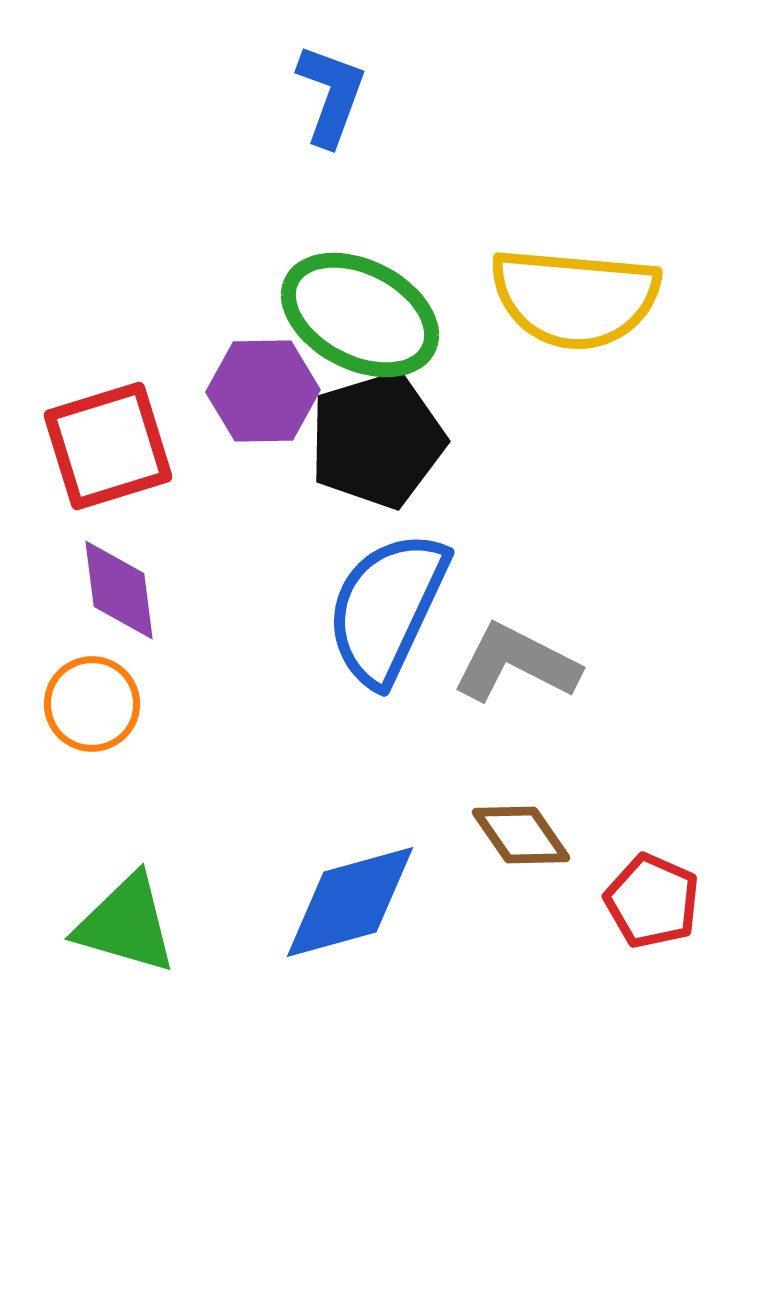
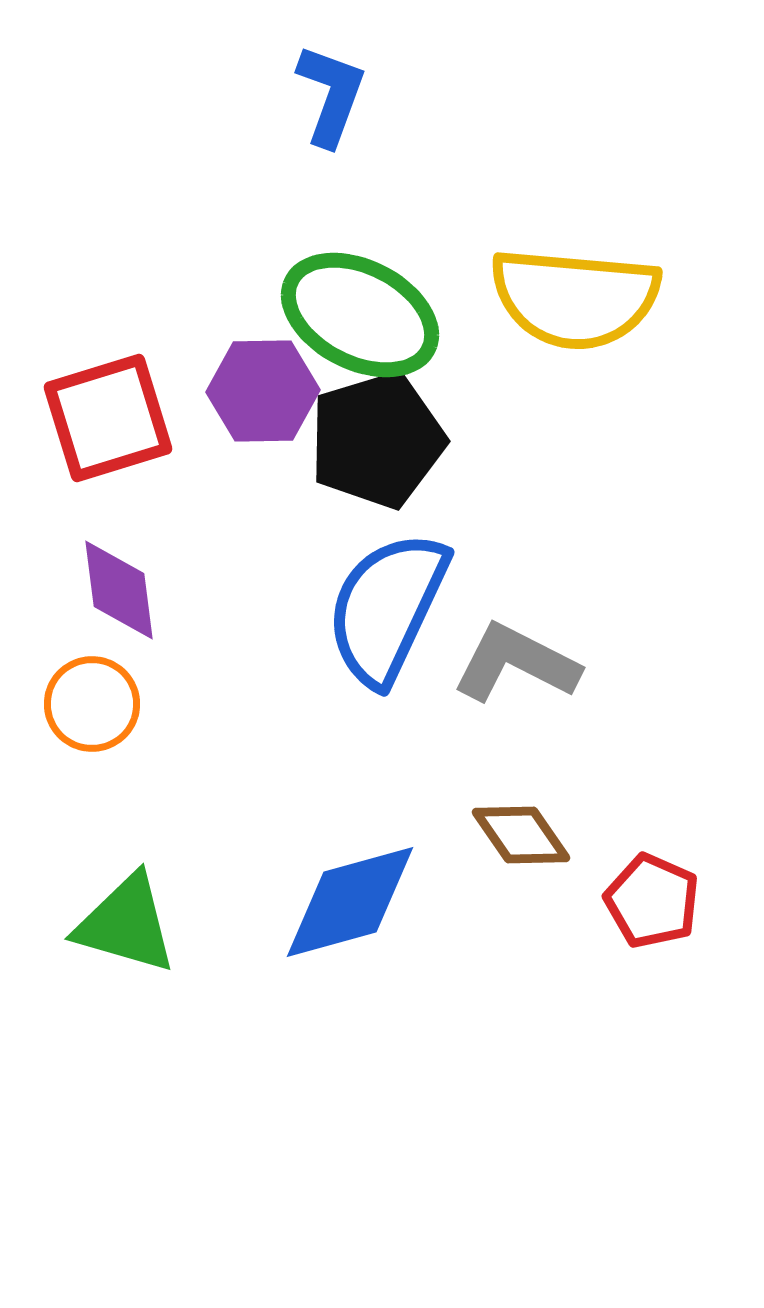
red square: moved 28 px up
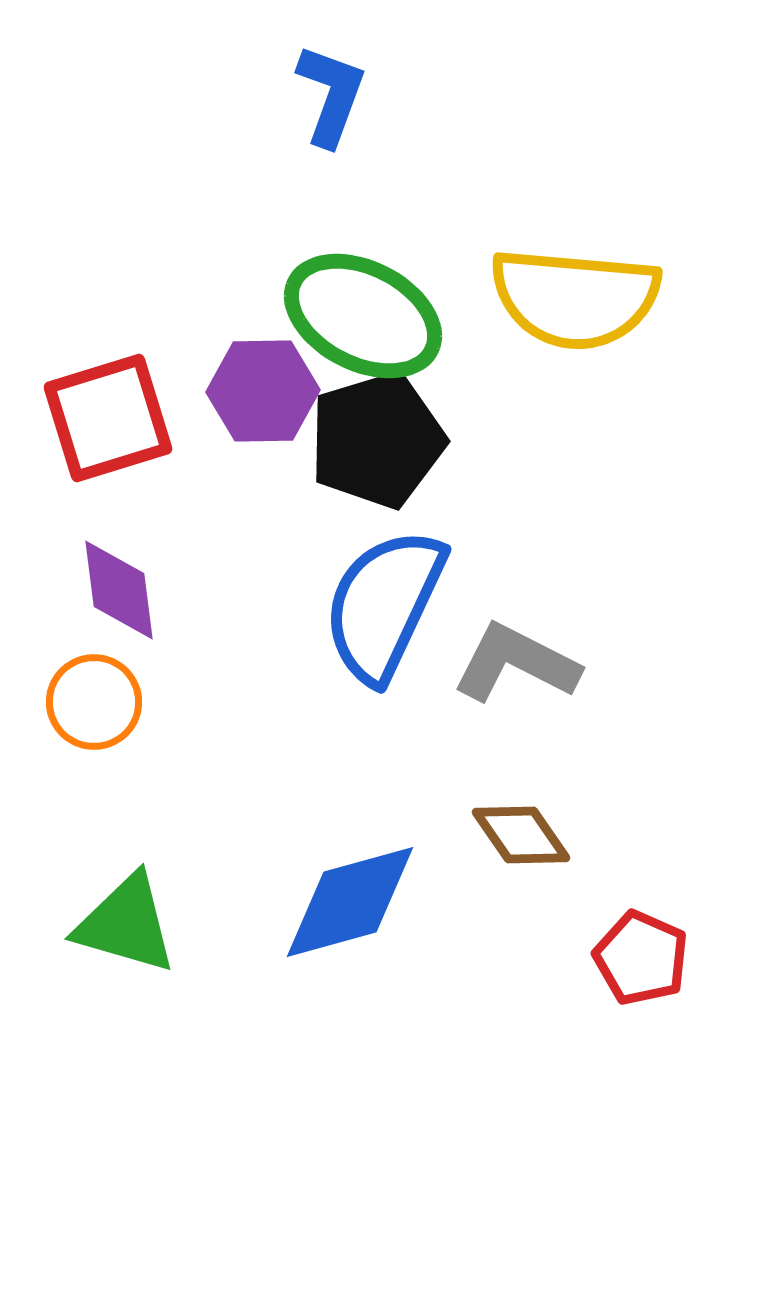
green ellipse: moved 3 px right, 1 px down
blue semicircle: moved 3 px left, 3 px up
orange circle: moved 2 px right, 2 px up
red pentagon: moved 11 px left, 57 px down
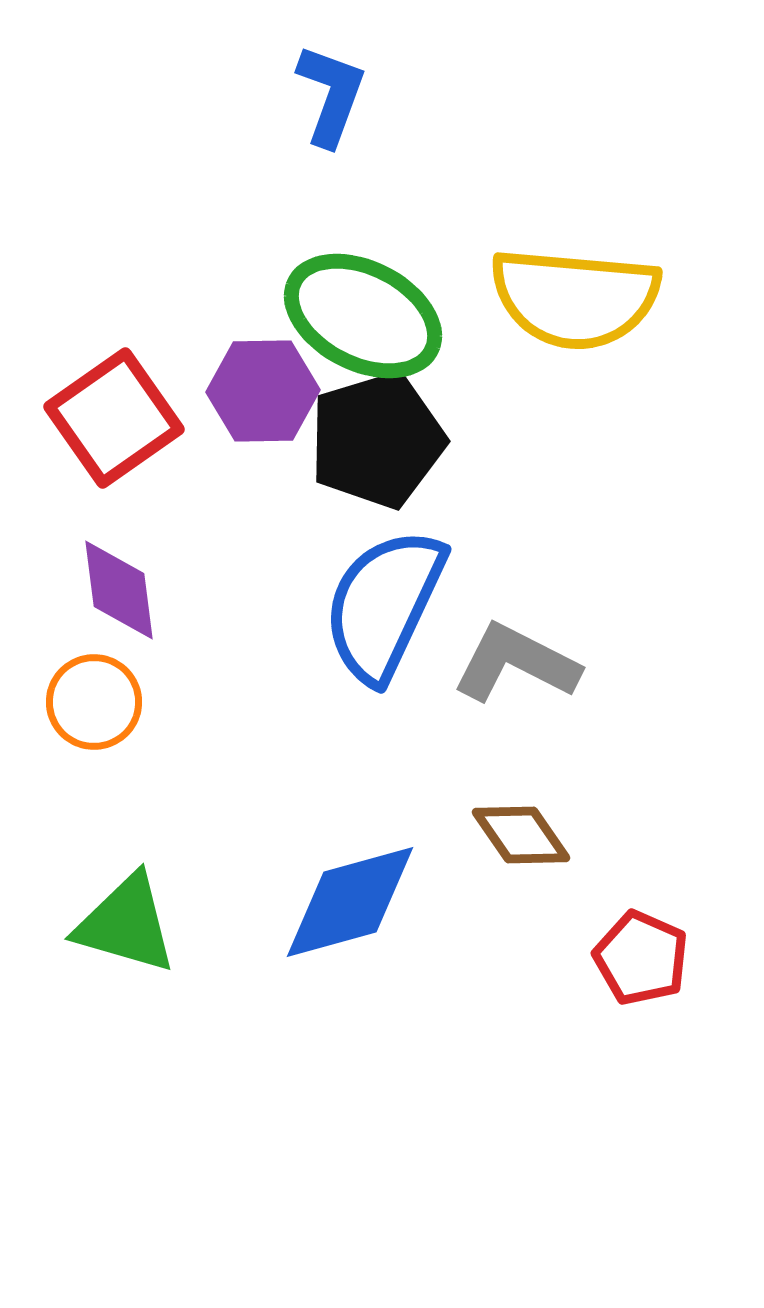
red square: moved 6 px right; rotated 18 degrees counterclockwise
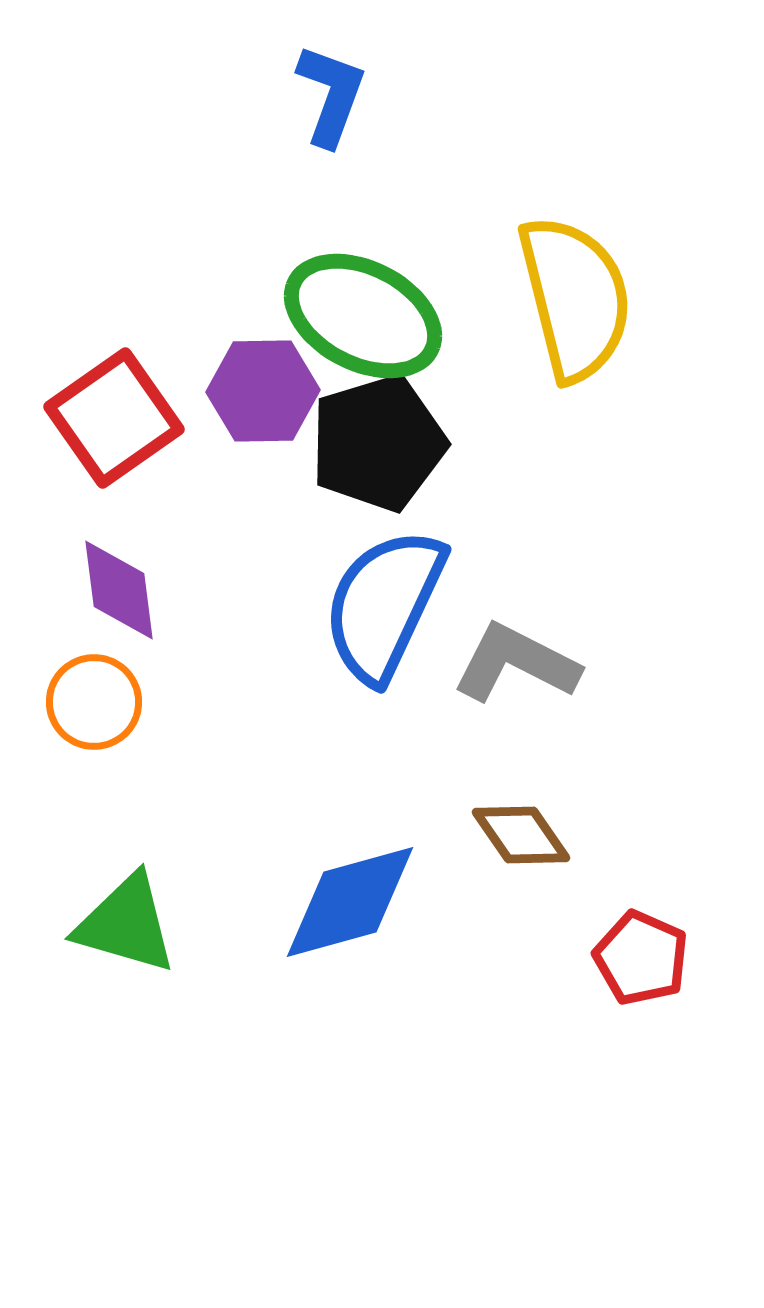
yellow semicircle: rotated 109 degrees counterclockwise
black pentagon: moved 1 px right, 3 px down
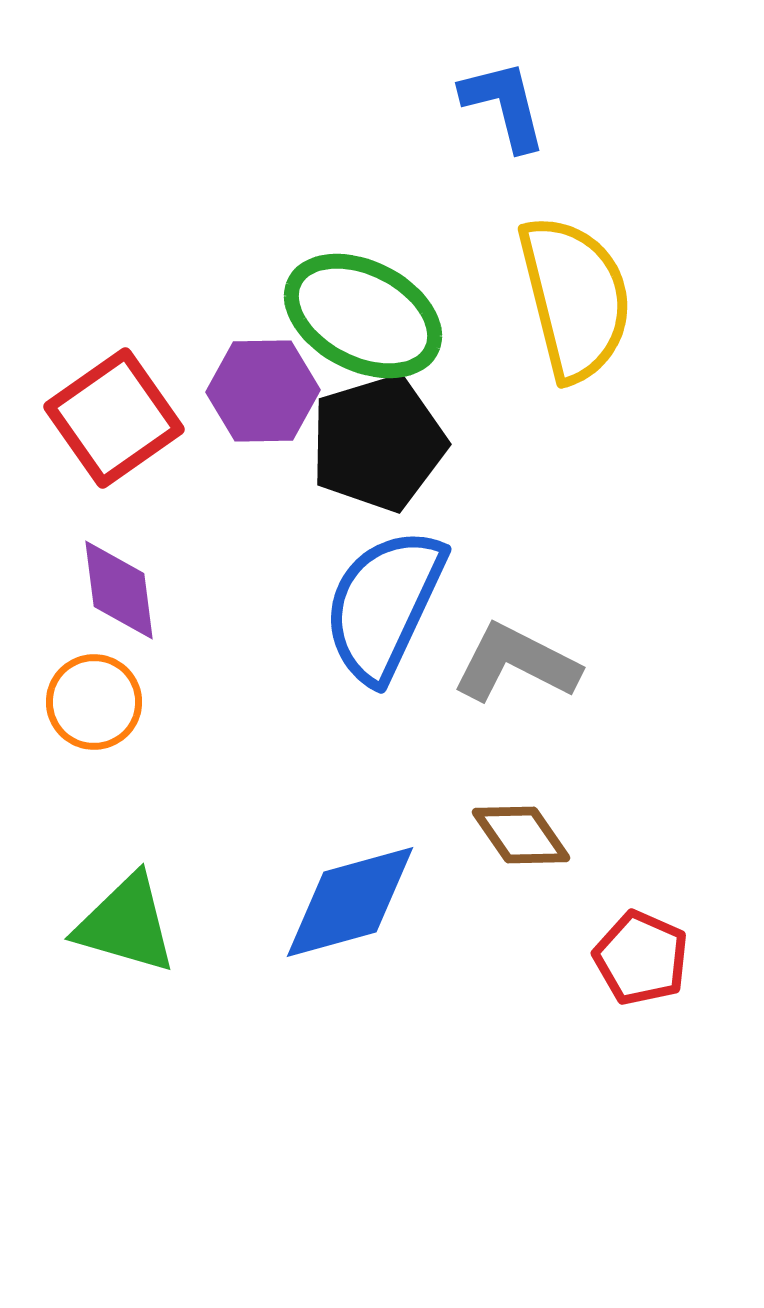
blue L-shape: moved 173 px right, 10 px down; rotated 34 degrees counterclockwise
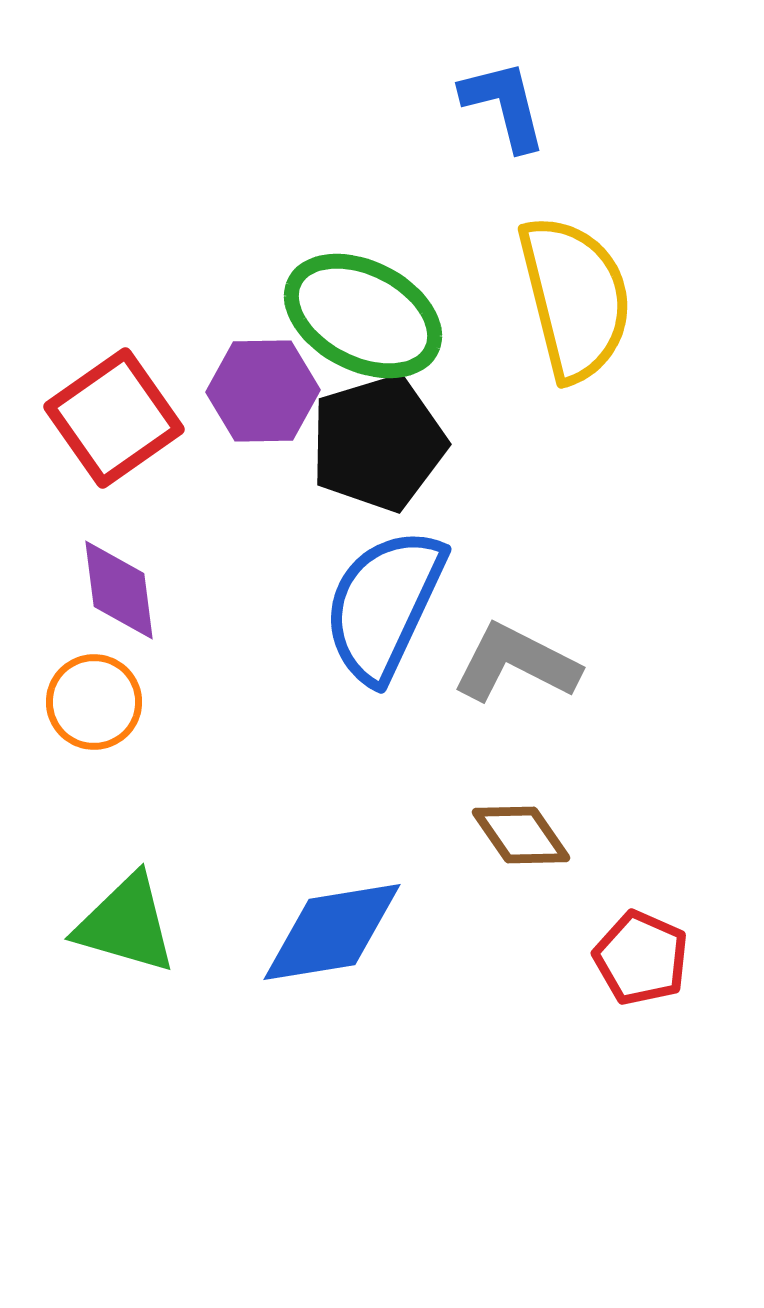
blue diamond: moved 18 px left, 30 px down; rotated 6 degrees clockwise
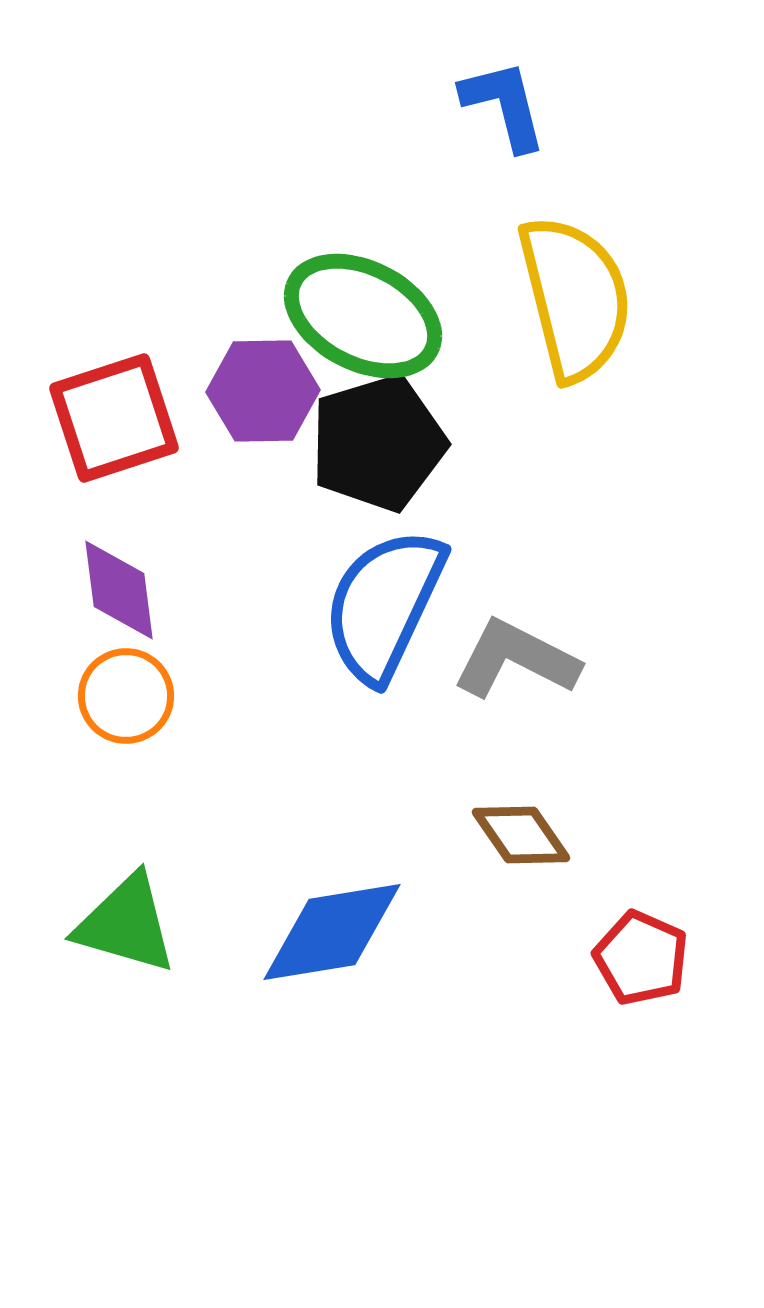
red square: rotated 17 degrees clockwise
gray L-shape: moved 4 px up
orange circle: moved 32 px right, 6 px up
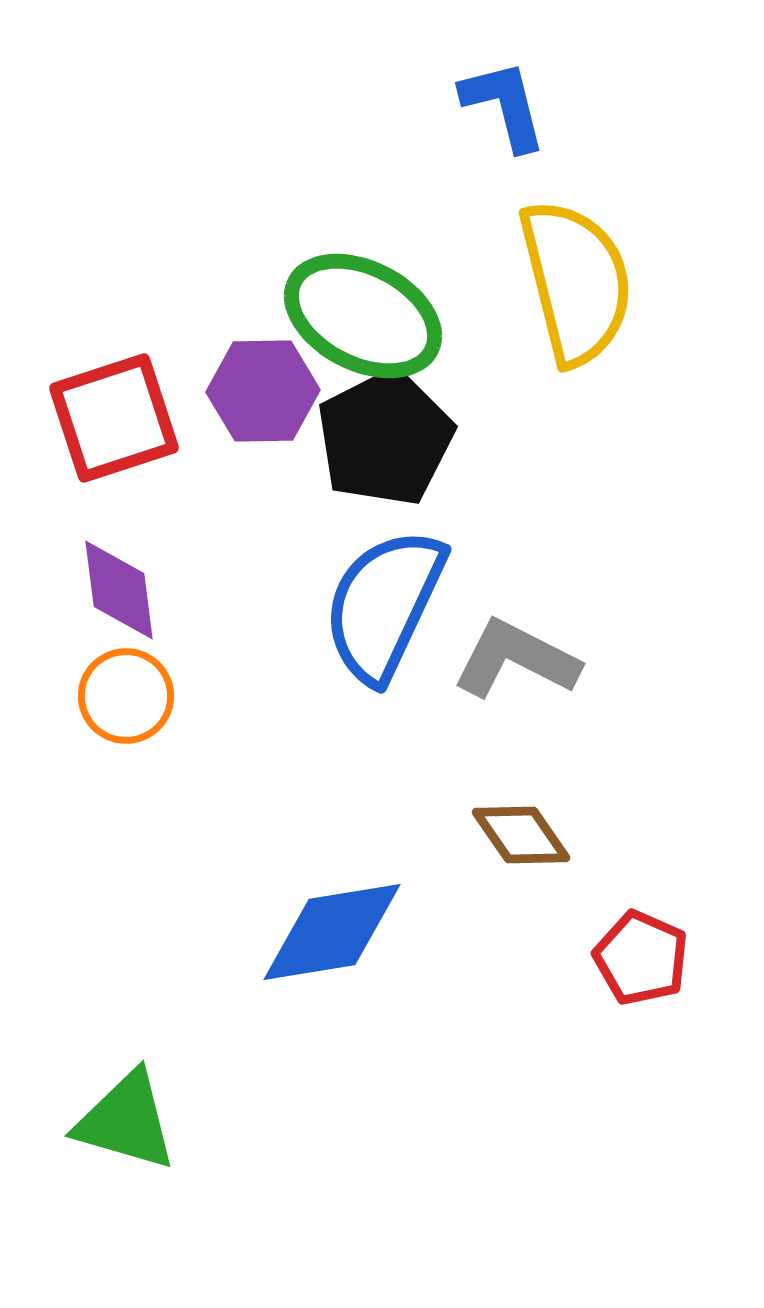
yellow semicircle: moved 1 px right, 16 px up
black pentagon: moved 7 px right, 5 px up; rotated 10 degrees counterclockwise
green triangle: moved 197 px down
